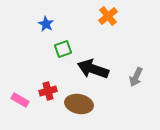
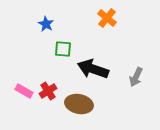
orange cross: moved 1 px left, 2 px down; rotated 12 degrees counterclockwise
green square: rotated 24 degrees clockwise
red cross: rotated 18 degrees counterclockwise
pink rectangle: moved 4 px right, 9 px up
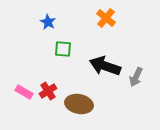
orange cross: moved 1 px left
blue star: moved 2 px right, 2 px up
black arrow: moved 12 px right, 3 px up
pink rectangle: moved 1 px down
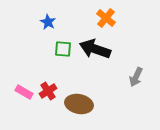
black arrow: moved 10 px left, 17 px up
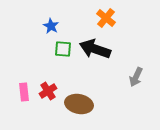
blue star: moved 3 px right, 4 px down
pink rectangle: rotated 54 degrees clockwise
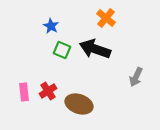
green square: moved 1 px left, 1 px down; rotated 18 degrees clockwise
brown ellipse: rotated 8 degrees clockwise
